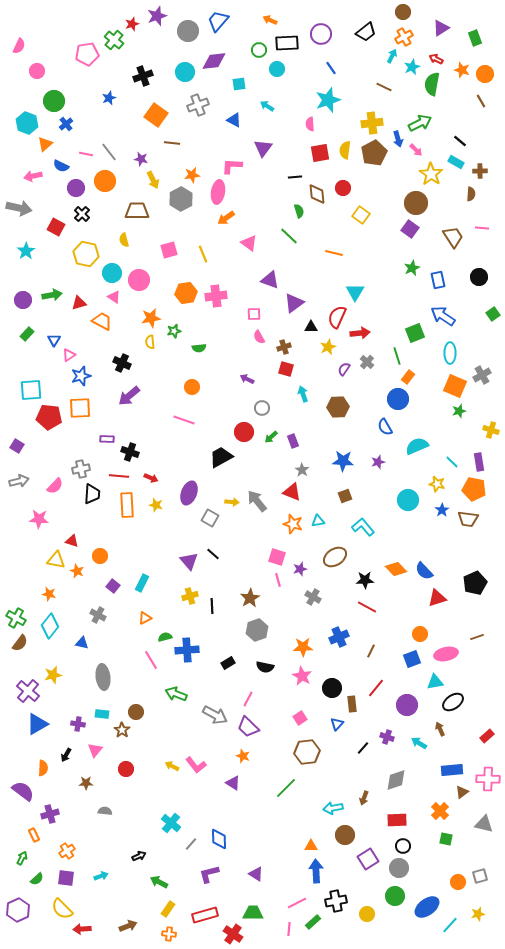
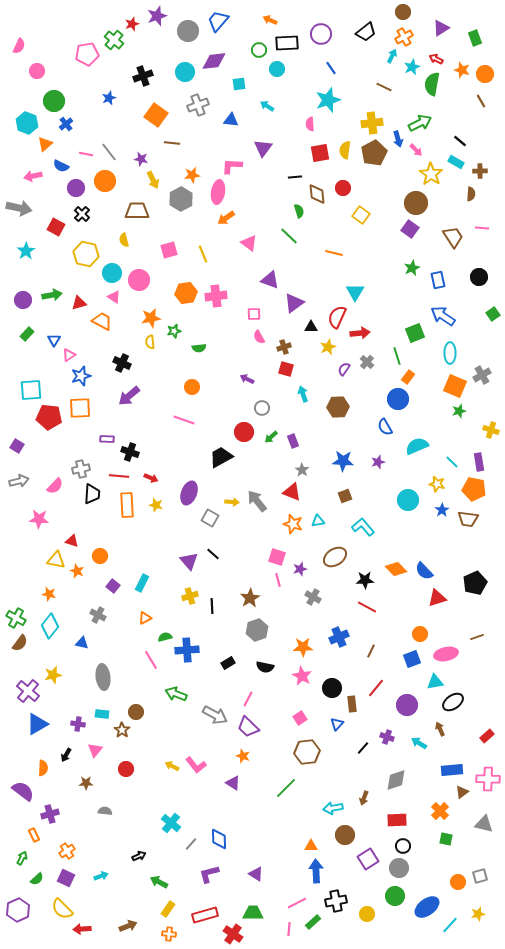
blue triangle at (234, 120): moved 3 px left; rotated 21 degrees counterclockwise
purple square at (66, 878): rotated 18 degrees clockwise
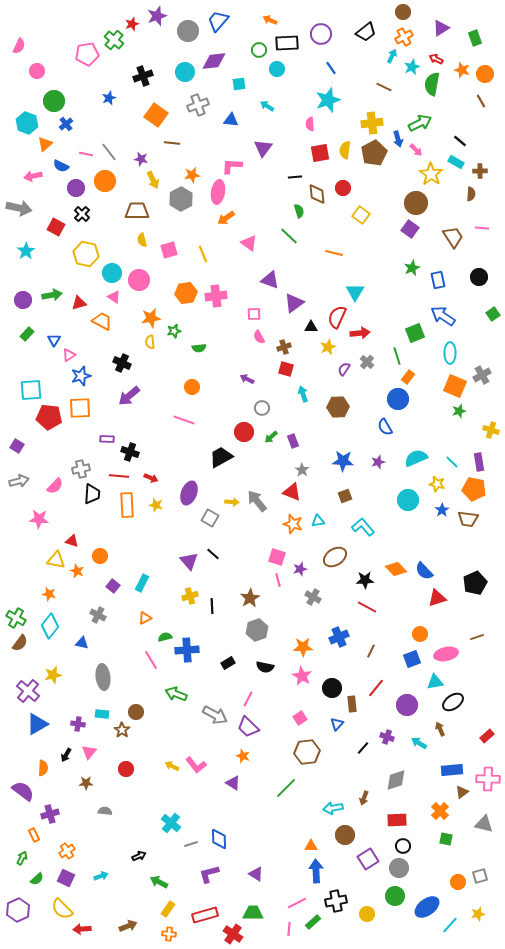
yellow semicircle at (124, 240): moved 18 px right
cyan semicircle at (417, 446): moved 1 px left, 12 px down
pink triangle at (95, 750): moved 6 px left, 2 px down
gray line at (191, 844): rotated 32 degrees clockwise
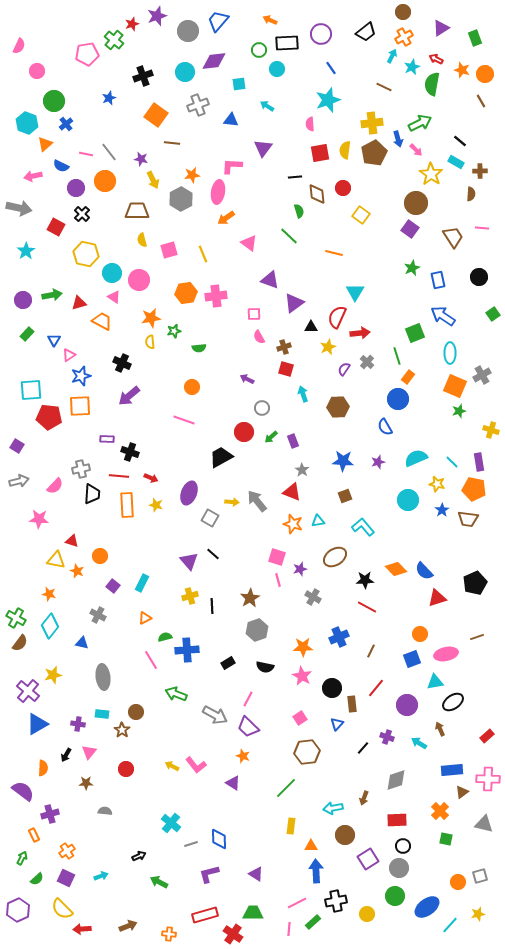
orange square at (80, 408): moved 2 px up
yellow rectangle at (168, 909): moved 123 px right, 83 px up; rotated 28 degrees counterclockwise
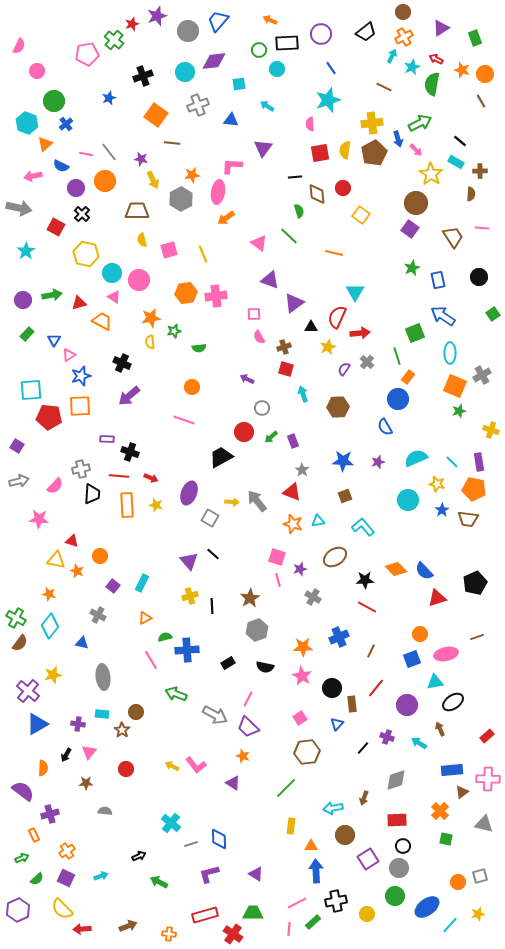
pink triangle at (249, 243): moved 10 px right
green arrow at (22, 858): rotated 40 degrees clockwise
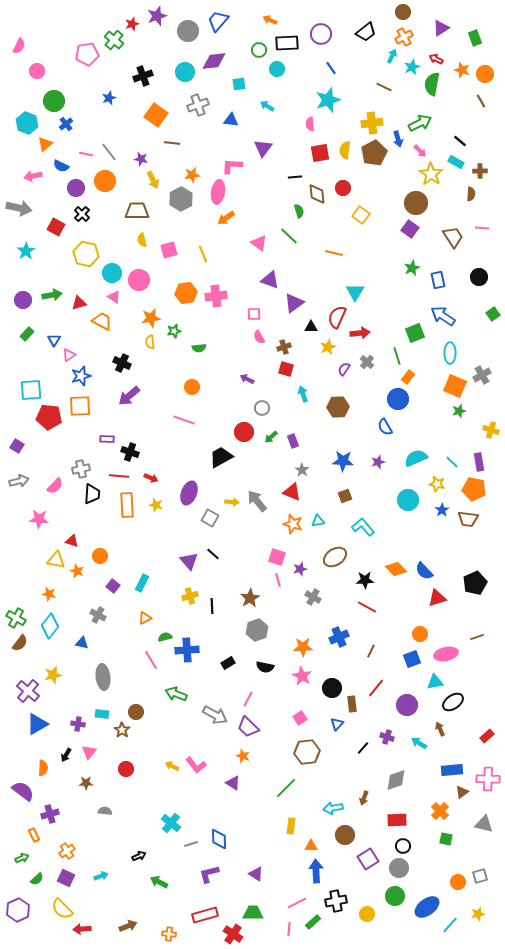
pink arrow at (416, 150): moved 4 px right, 1 px down
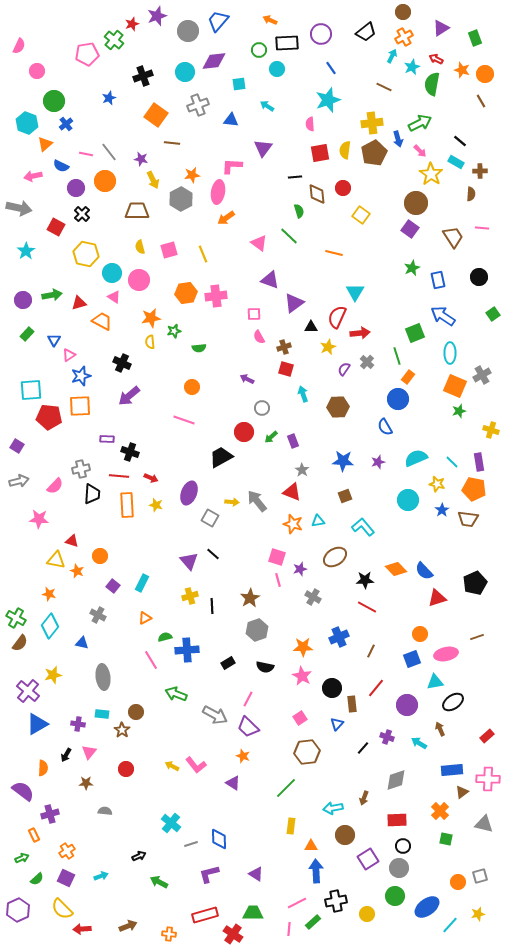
yellow semicircle at (142, 240): moved 2 px left, 7 px down
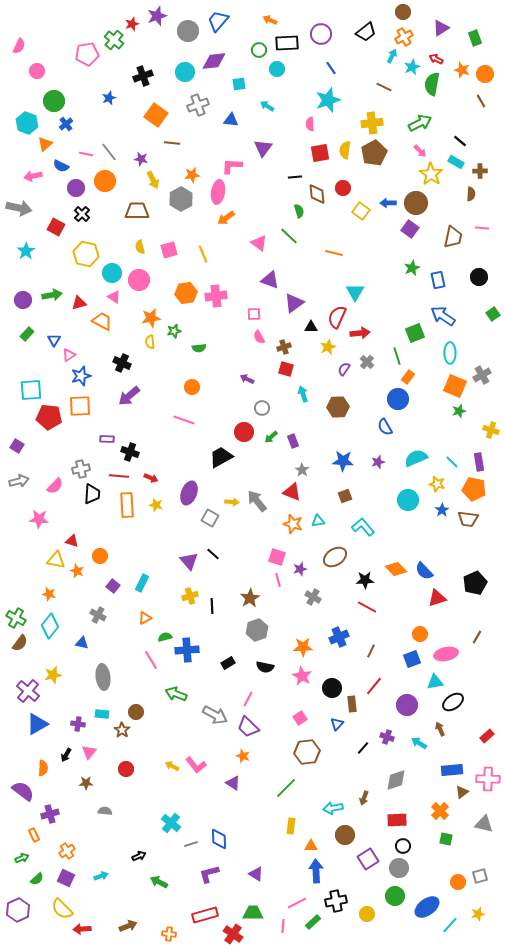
blue arrow at (398, 139): moved 10 px left, 64 px down; rotated 105 degrees clockwise
yellow square at (361, 215): moved 4 px up
brown trapezoid at (453, 237): rotated 45 degrees clockwise
brown line at (477, 637): rotated 40 degrees counterclockwise
red line at (376, 688): moved 2 px left, 2 px up
pink line at (289, 929): moved 6 px left, 3 px up
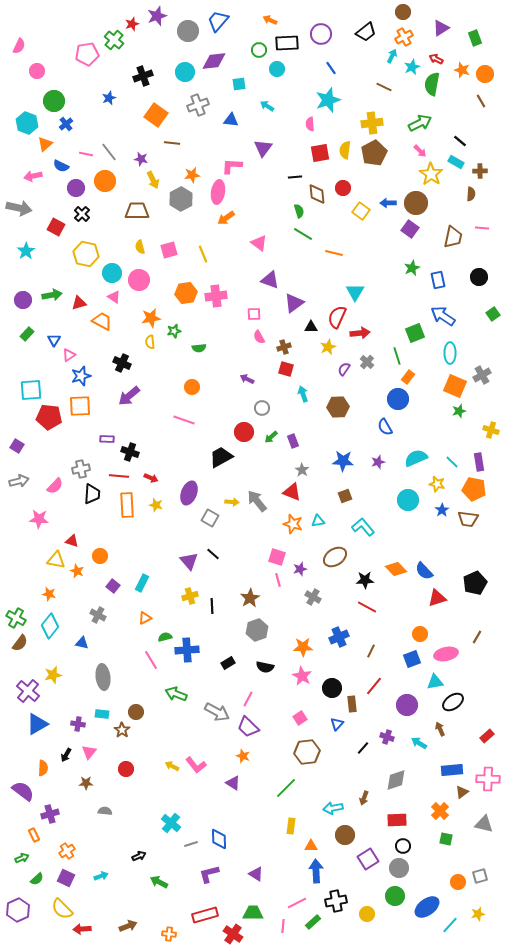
green line at (289, 236): moved 14 px right, 2 px up; rotated 12 degrees counterclockwise
gray arrow at (215, 715): moved 2 px right, 3 px up
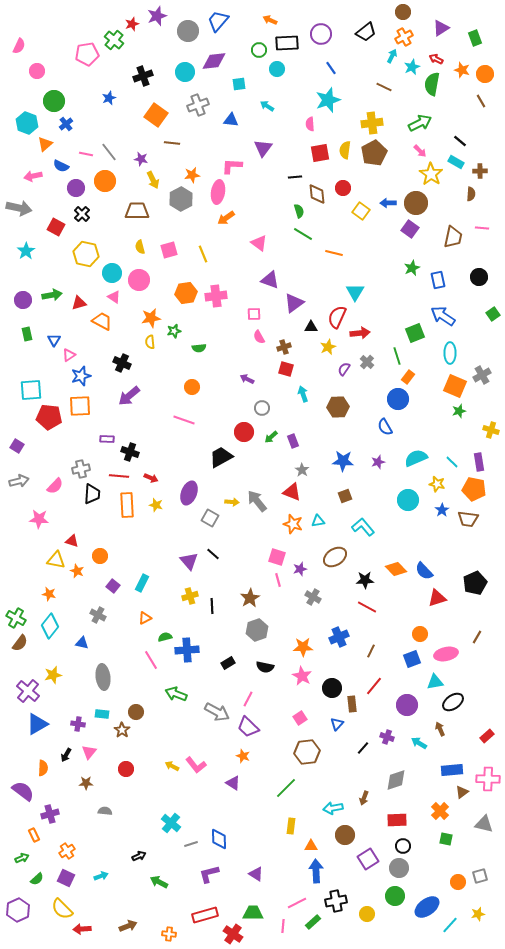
green rectangle at (27, 334): rotated 56 degrees counterclockwise
